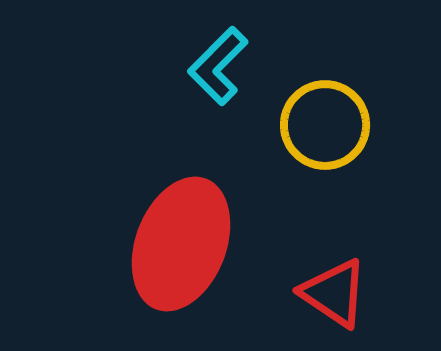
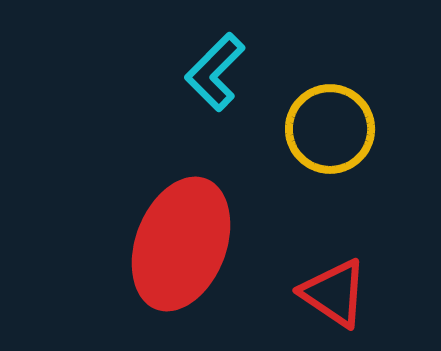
cyan L-shape: moved 3 px left, 6 px down
yellow circle: moved 5 px right, 4 px down
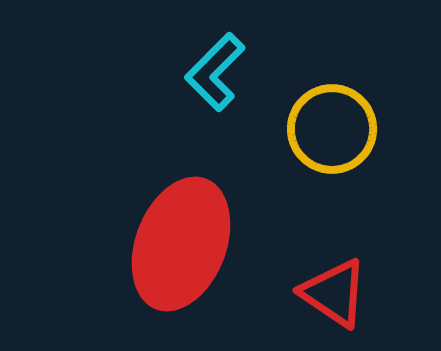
yellow circle: moved 2 px right
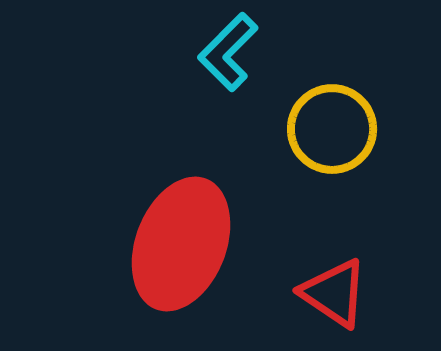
cyan L-shape: moved 13 px right, 20 px up
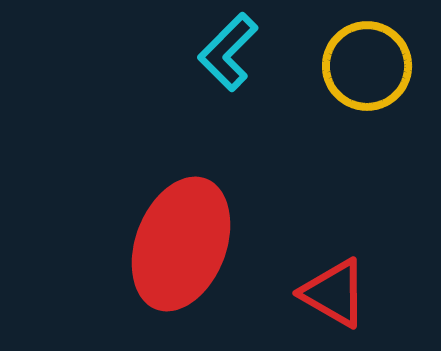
yellow circle: moved 35 px right, 63 px up
red triangle: rotated 4 degrees counterclockwise
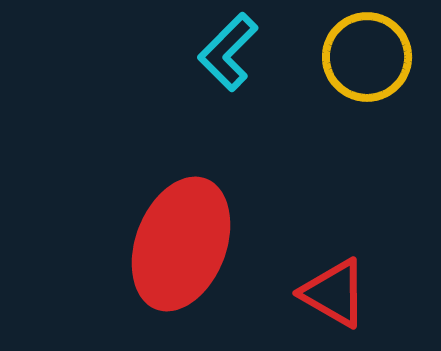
yellow circle: moved 9 px up
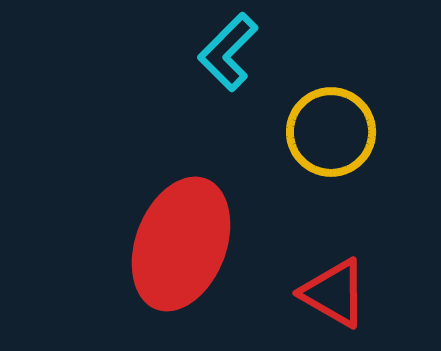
yellow circle: moved 36 px left, 75 px down
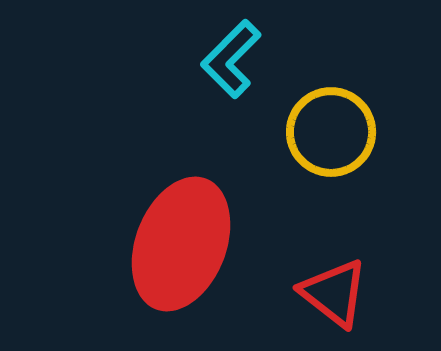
cyan L-shape: moved 3 px right, 7 px down
red triangle: rotated 8 degrees clockwise
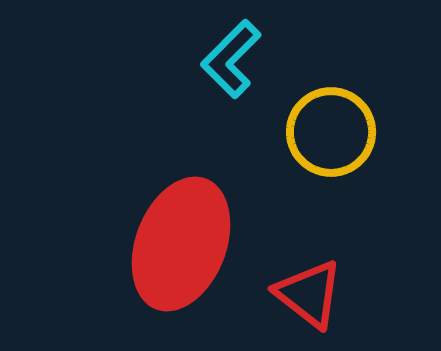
red triangle: moved 25 px left, 1 px down
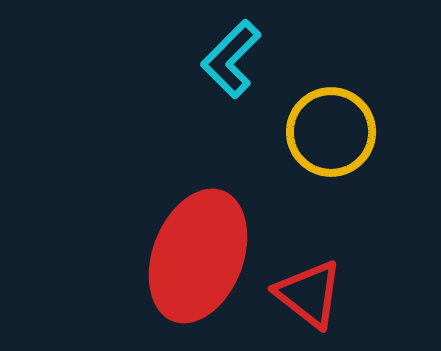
red ellipse: moved 17 px right, 12 px down
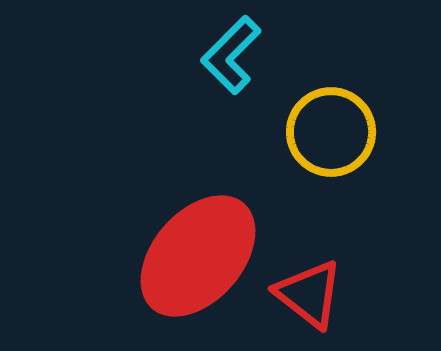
cyan L-shape: moved 4 px up
red ellipse: rotated 20 degrees clockwise
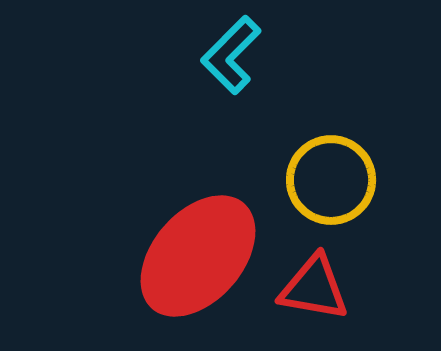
yellow circle: moved 48 px down
red triangle: moved 5 px right, 6 px up; rotated 28 degrees counterclockwise
